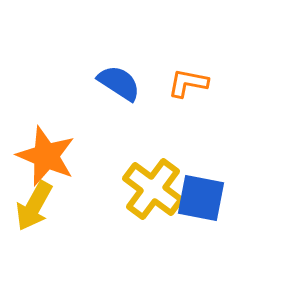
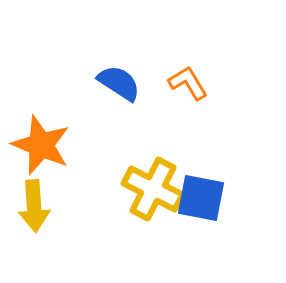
orange L-shape: rotated 48 degrees clockwise
orange star: moved 5 px left, 11 px up
yellow cross: rotated 10 degrees counterclockwise
yellow arrow: rotated 33 degrees counterclockwise
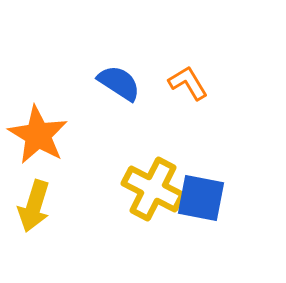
orange star: moved 3 px left, 10 px up; rotated 8 degrees clockwise
yellow arrow: rotated 21 degrees clockwise
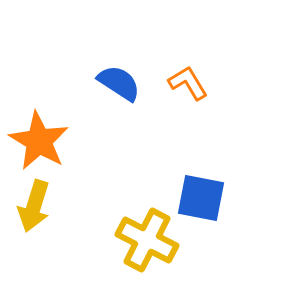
orange star: moved 1 px right, 6 px down
yellow cross: moved 6 px left, 51 px down
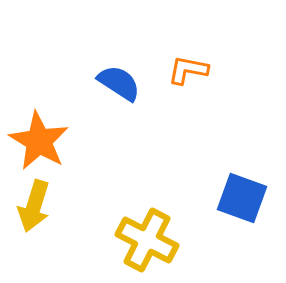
orange L-shape: moved 13 px up; rotated 48 degrees counterclockwise
blue square: moved 41 px right; rotated 9 degrees clockwise
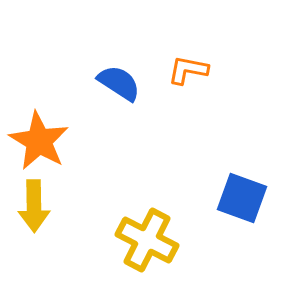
yellow arrow: rotated 18 degrees counterclockwise
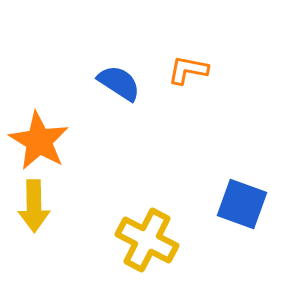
blue square: moved 6 px down
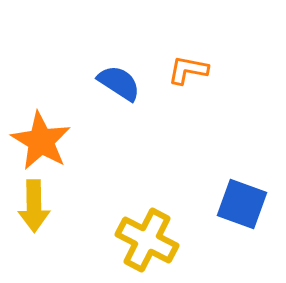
orange star: moved 2 px right
